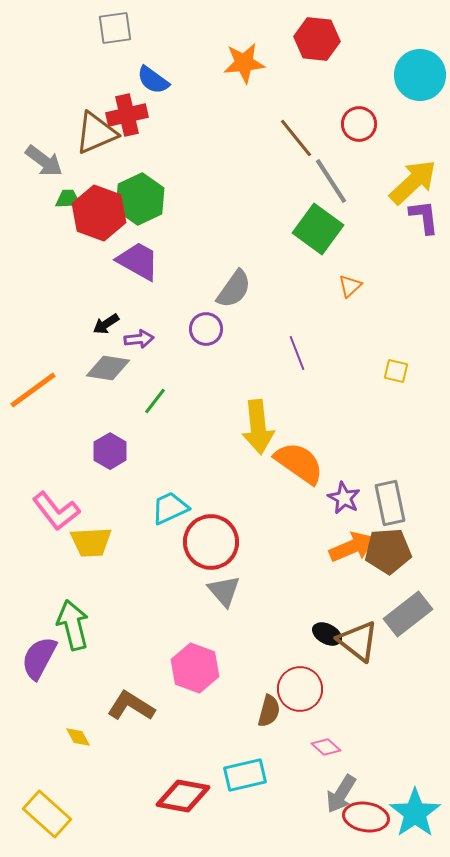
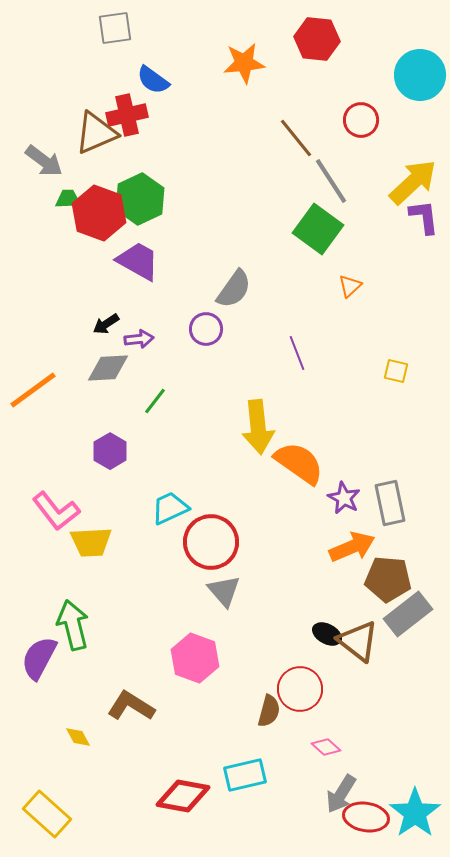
red circle at (359, 124): moved 2 px right, 4 px up
gray diamond at (108, 368): rotated 12 degrees counterclockwise
brown pentagon at (388, 551): moved 28 px down; rotated 9 degrees clockwise
pink hexagon at (195, 668): moved 10 px up
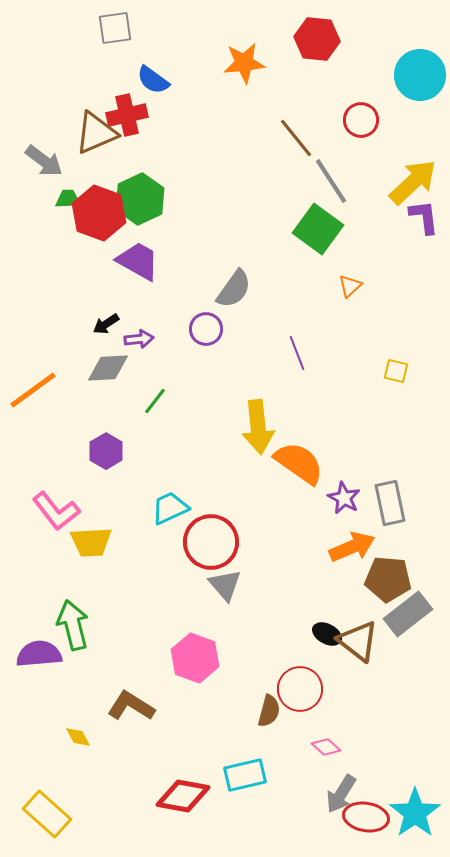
purple hexagon at (110, 451): moved 4 px left
gray triangle at (224, 591): moved 1 px right, 6 px up
purple semicircle at (39, 658): moved 4 px up; rotated 57 degrees clockwise
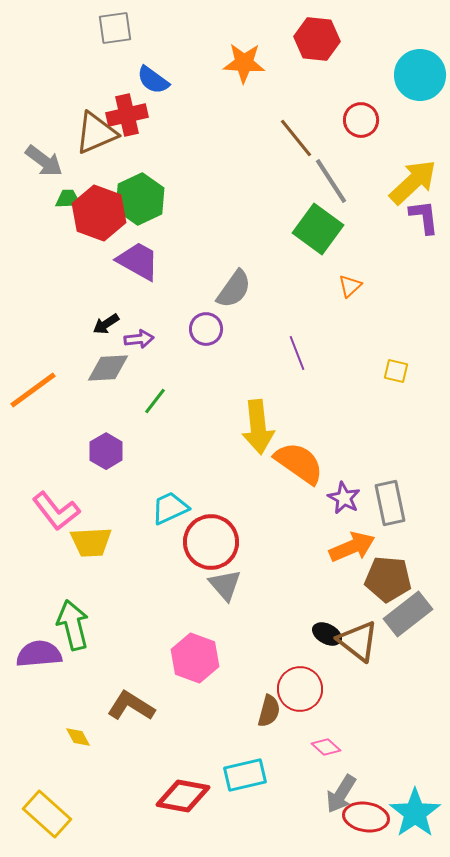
orange star at (244, 63): rotated 9 degrees clockwise
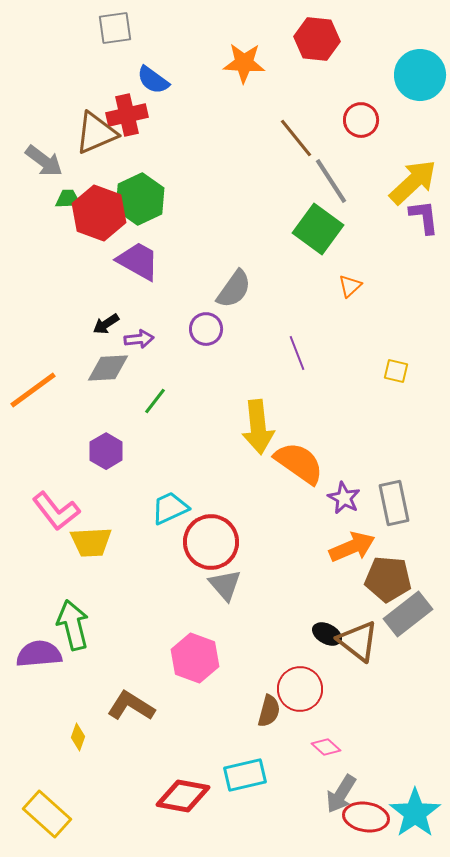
gray rectangle at (390, 503): moved 4 px right
yellow diamond at (78, 737): rotated 48 degrees clockwise
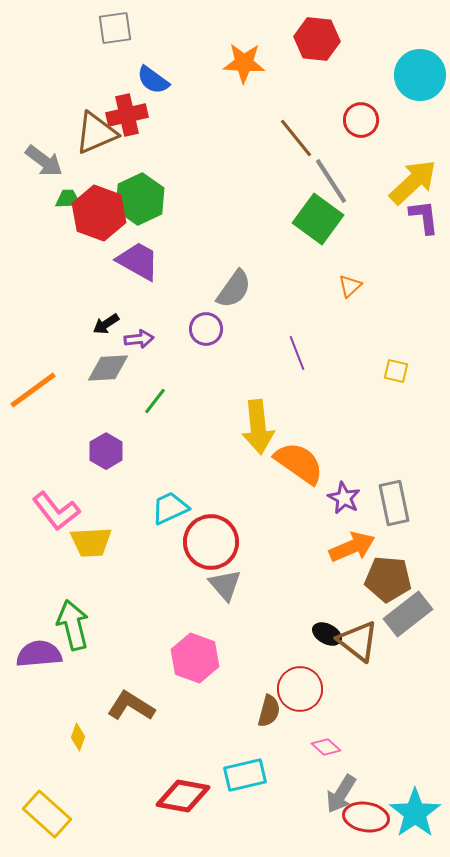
green square at (318, 229): moved 10 px up
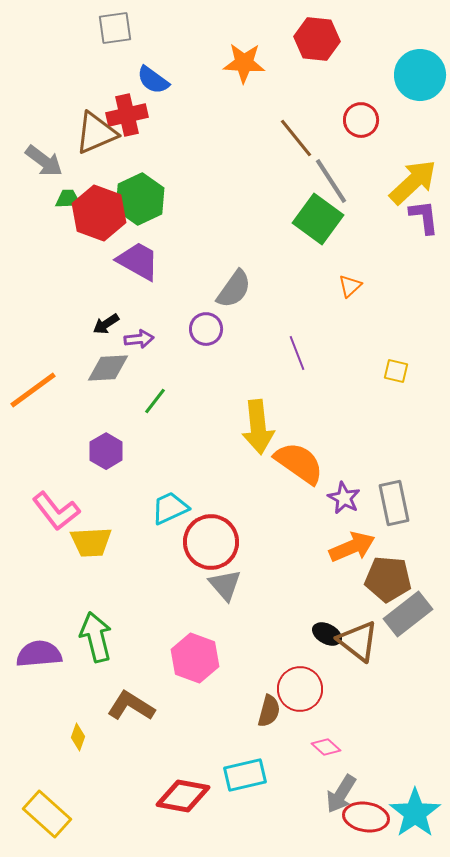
green arrow at (73, 625): moved 23 px right, 12 px down
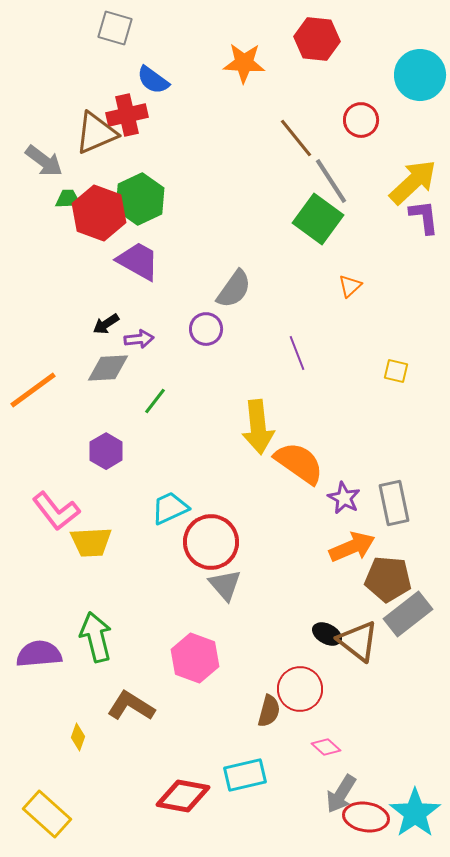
gray square at (115, 28): rotated 24 degrees clockwise
